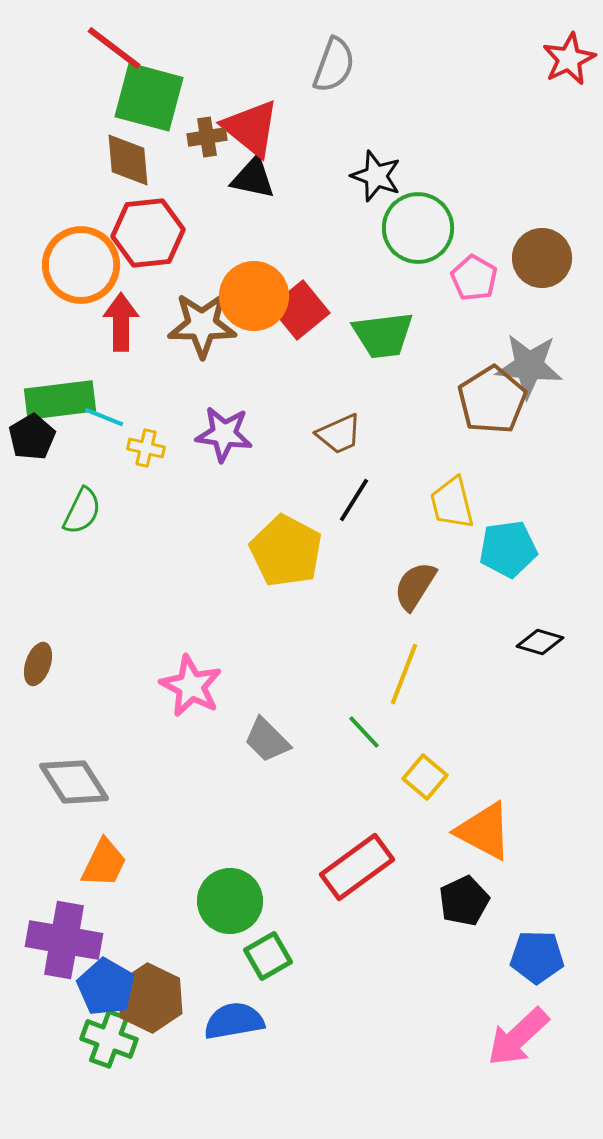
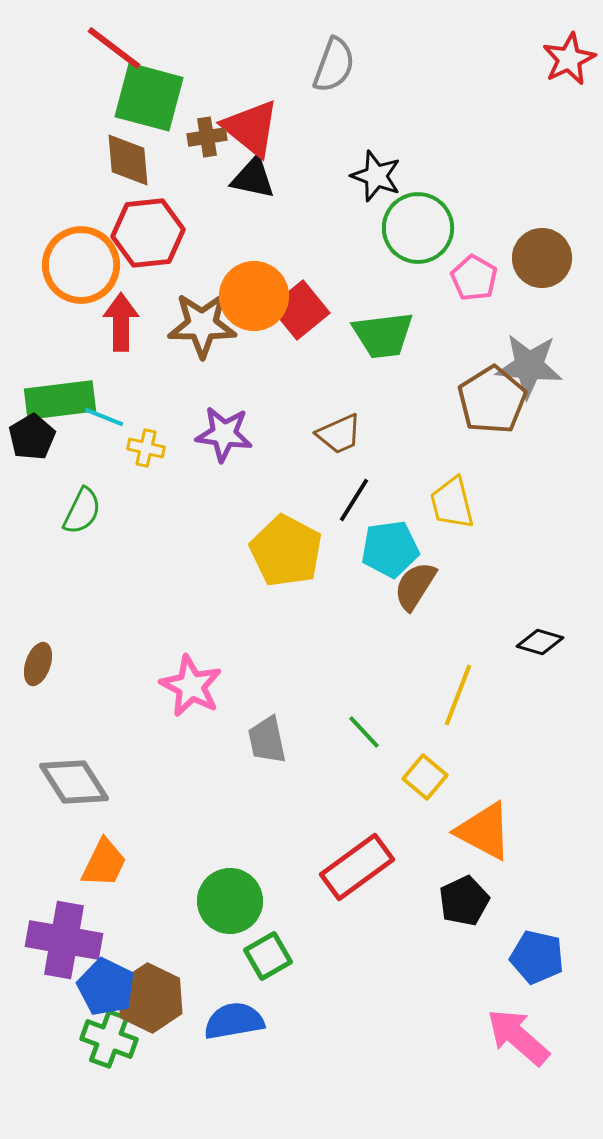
cyan pentagon at (508, 549): moved 118 px left
yellow line at (404, 674): moved 54 px right, 21 px down
gray trapezoid at (267, 740): rotated 33 degrees clockwise
blue pentagon at (537, 957): rotated 12 degrees clockwise
blue pentagon at (106, 987): rotated 4 degrees counterclockwise
pink arrow at (518, 1037): rotated 84 degrees clockwise
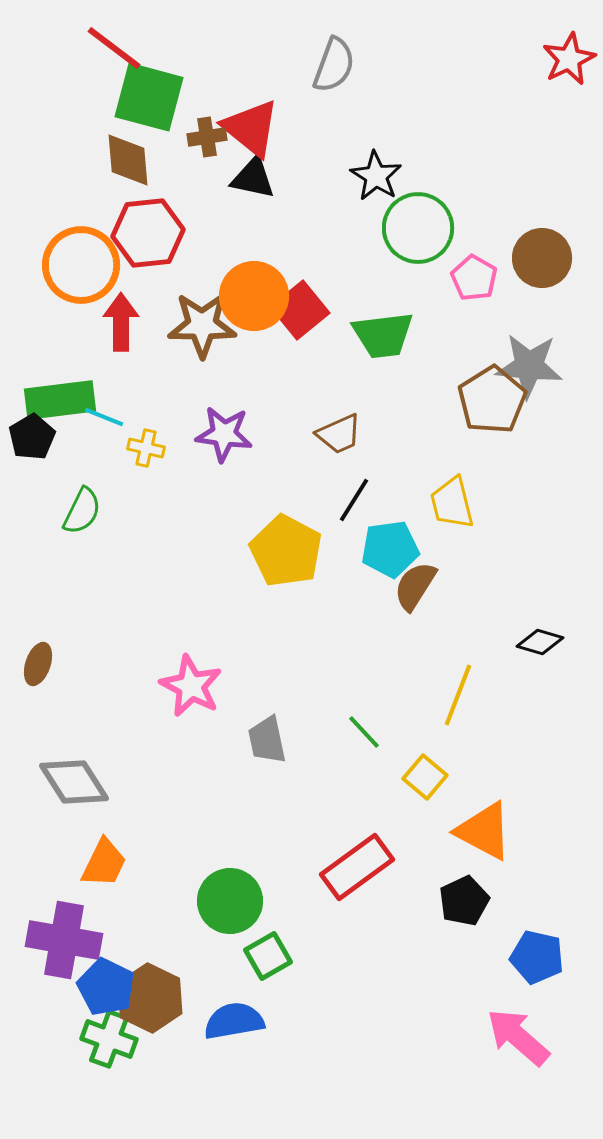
black star at (376, 176): rotated 12 degrees clockwise
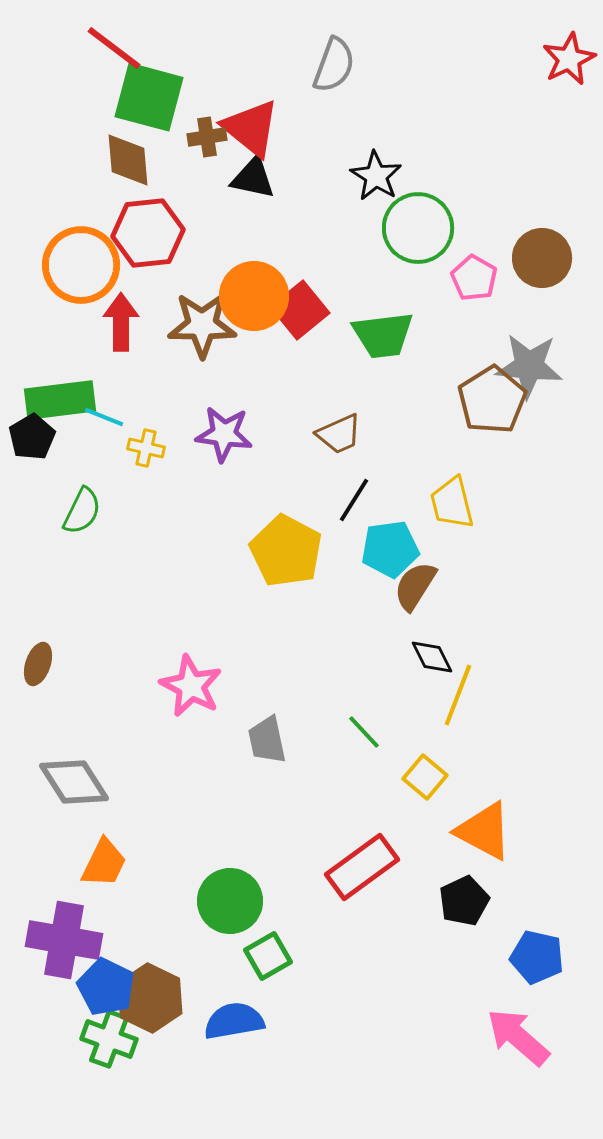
black diamond at (540, 642): moved 108 px left, 15 px down; rotated 48 degrees clockwise
red rectangle at (357, 867): moved 5 px right
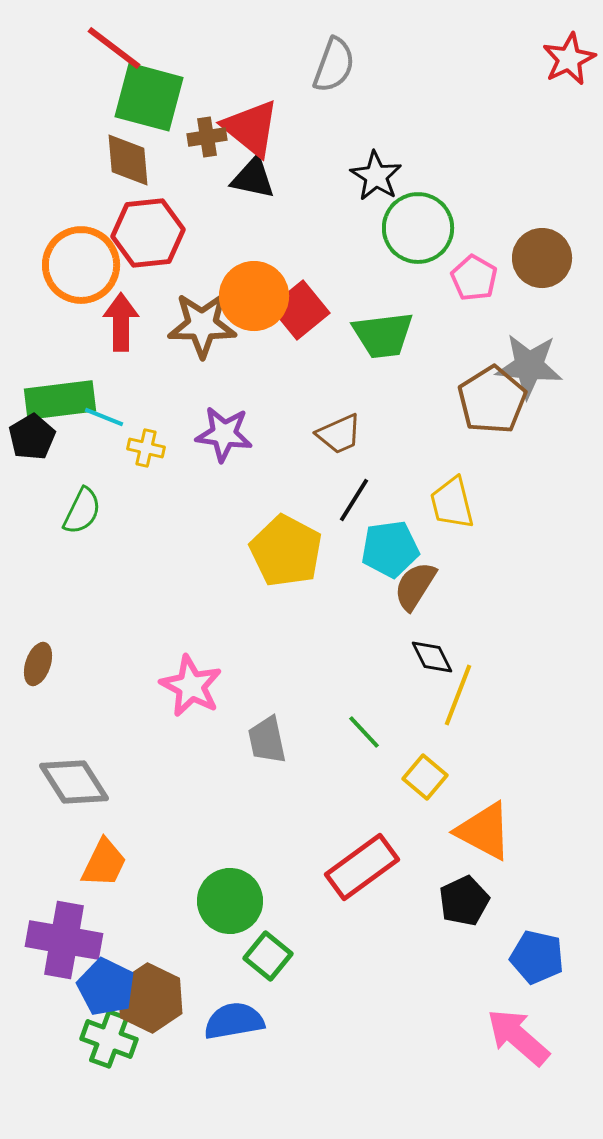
green square at (268, 956): rotated 21 degrees counterclockwise
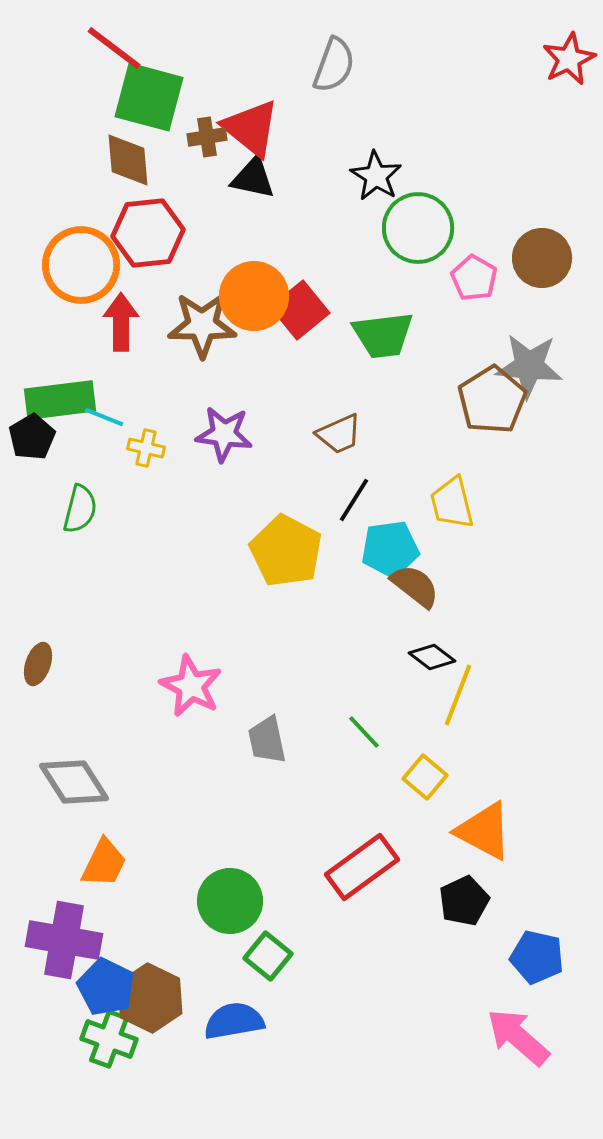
green semicircle at (82, 511): moved 2 px left, 2 px up; rotated 12 degrees counterclockwise
brown semicircle at (415, 586): rotated 96 degrees clockwise
black diamond at (432, 657): rotated 27 degrees counterclockwise
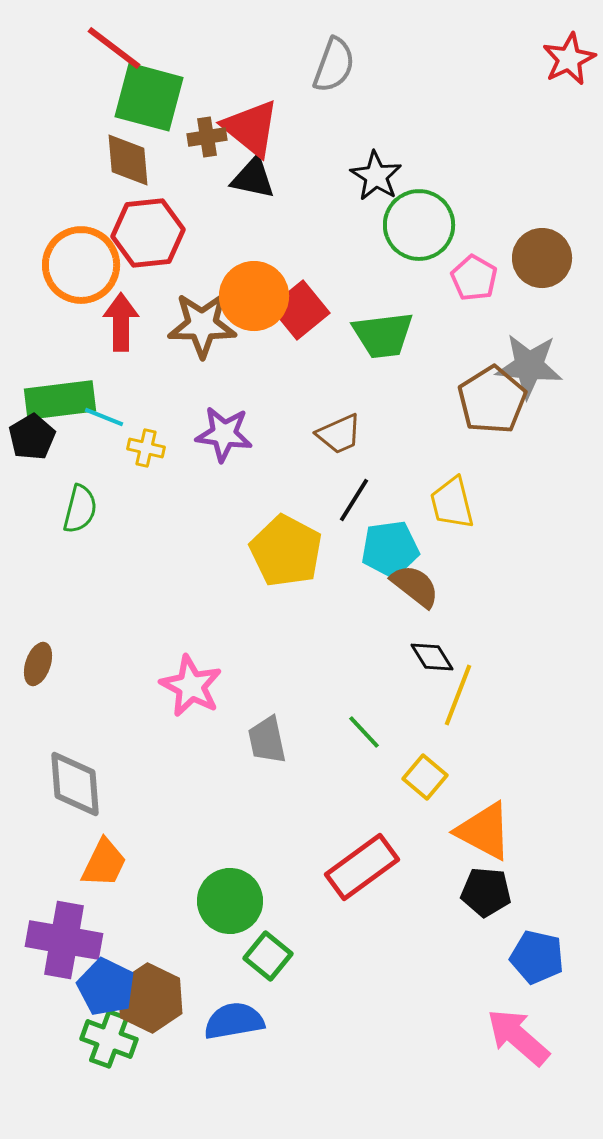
green circle at (418, 228): moved 1 px right, 3 px up
black diamond at (432, 657): rotated 21 degrees clockwise
gray diamond at (74, 782): moved 1 px right, 2 px down; rotated 28 degrees clockwise
black pentagon at (464, 901): moved 22 px right, 9 px up; rotated 30 degrees clockwise
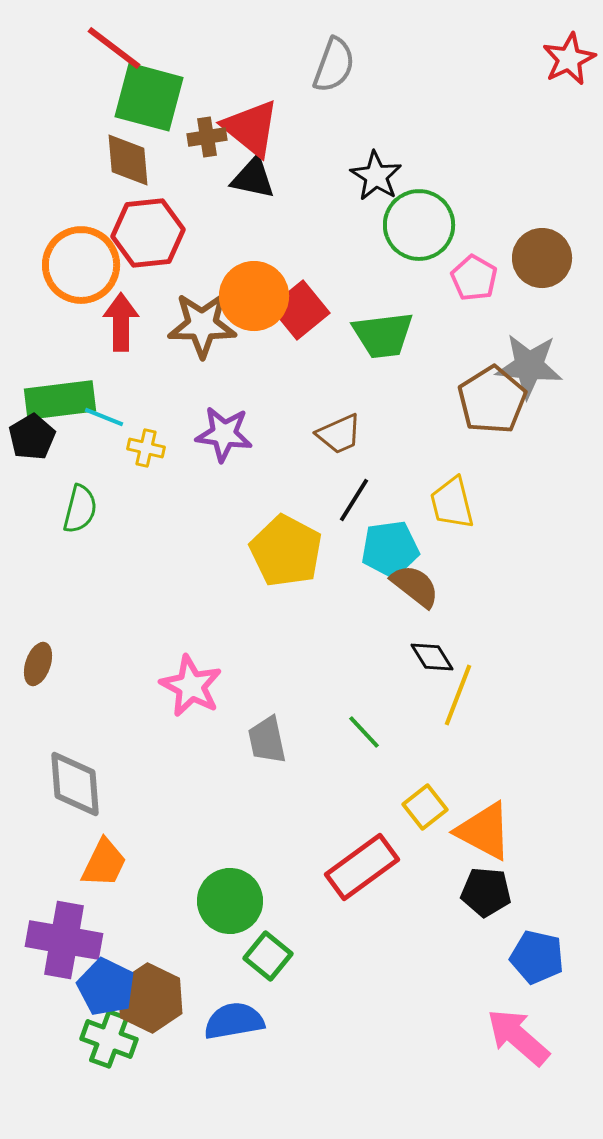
yellow square at (425, 777): moved 30 px down; rotated 12 degrees clockwise
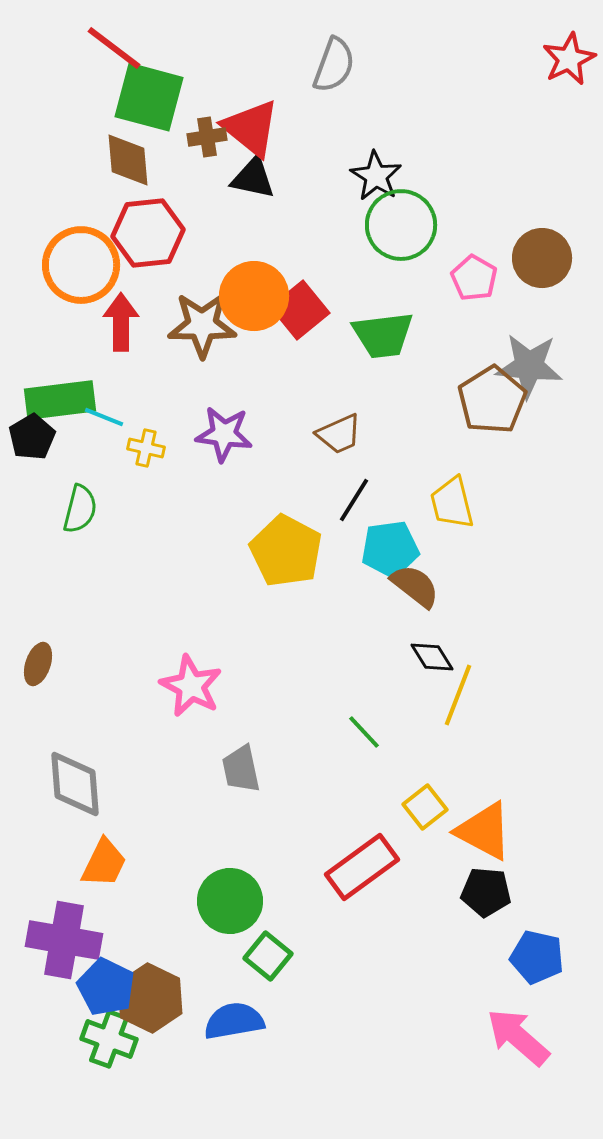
green circle at (419, 225): moved 18 px left
gray trapezoid at (267, 740): moved 26 px left, 29 px down
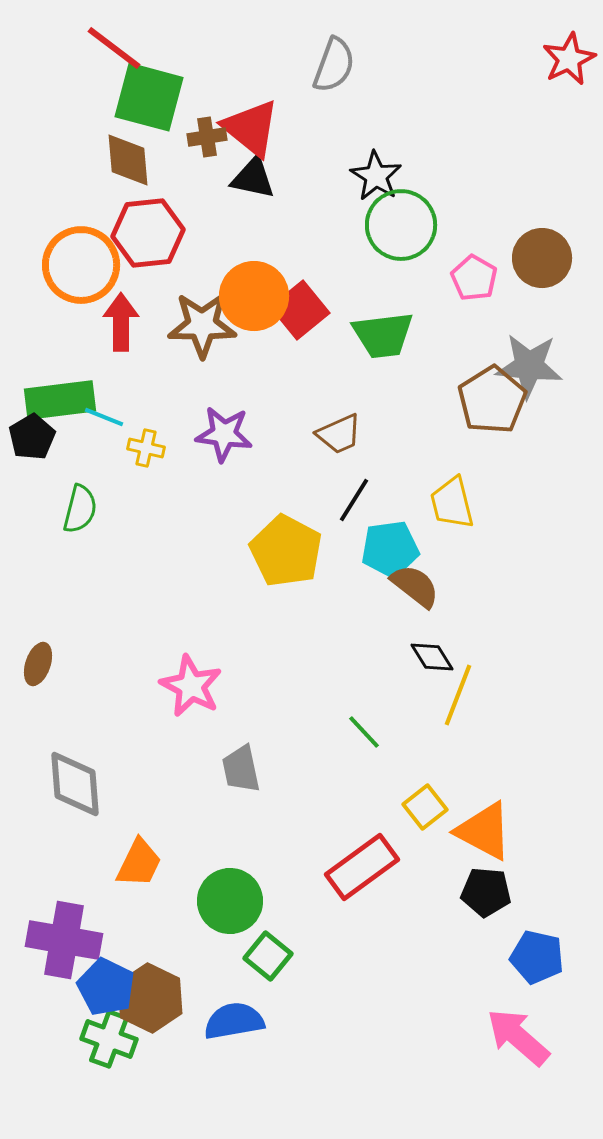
orange trapezoid at (104, 863): moved 35 px right
